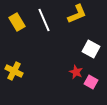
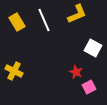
white square: moved 2 px right, 1 px up
pink square: moved 2 px left, 5 px down; rotated 32 degrees clockwise
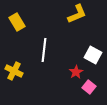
white line: moved 30 px down; rotated 30 degrees clockwise
white square: moved 7 px down
red star: rotated 16 degrees clockwise
pink square: rotated 24 degrees counterclockwise
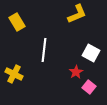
white square: moved 2 px left, 2 px up
yellow cross: moved 3 px down
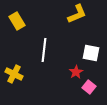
yellow rectangle: moved 1 px up
white square: rotated 18 degrees counterclockwise
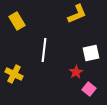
white square: rotated 24 degrees counterclockwise
pink square: moved 2 px down
